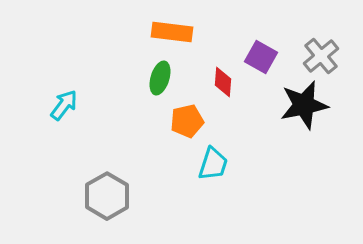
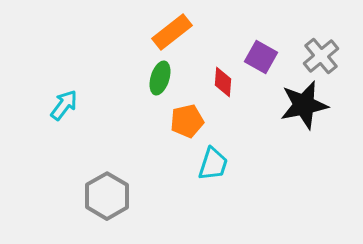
orange rectangle: rotated 45 degrees counterclockwise
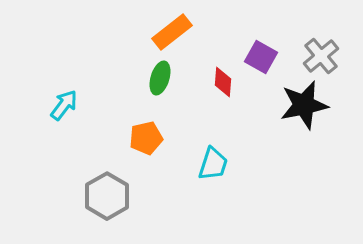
orange pentagon: moved 41 px left, 17 px down
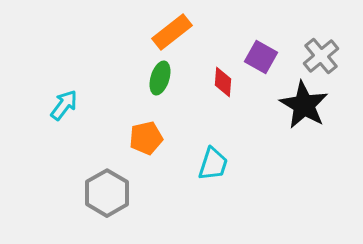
black star: rotated 30 degrees counterclockwise
gray hexagon: moved 3 px up
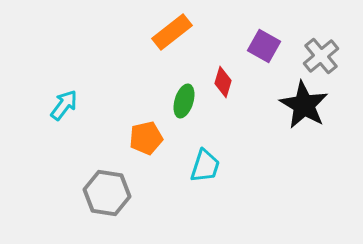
purple square: moved 3 px right, 11 px up
green ellipse: moved 24 px right, 23 px down
red diamond: rotated 12 degrees clockwise
cyan trapezoid: moved 8 px left, 2 px down
gray hexagon: rotated 21 degrees counterclockwise
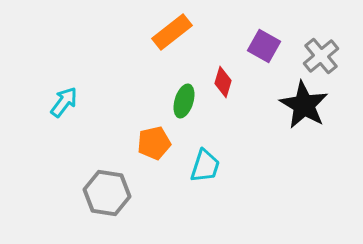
cyan arrow: moved 3 px up
orange pentagon: moved 8 px right, 5 px down
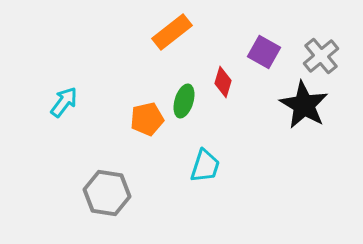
purple square: moved 6 px down
orange pentagon: moved 7 px left, 24 px up
